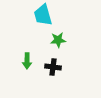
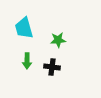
cyan trapezoid: moved 19 px left, 13 px down
black cross: moved 1 px left
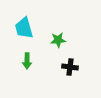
black cross: moved 18 px right
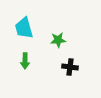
green arrow: moved 2 px left
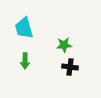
green star: moved 6 px right, 5 px down
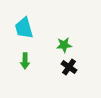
black cross: moved 1 px left; rotated 28 degrees clockwise
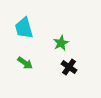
green star: moved 3 px left, 2 px up; rotated 21 degrees counterclockwise
green arrow: moved 2 px down; rotated 56 degrees counterclockwise
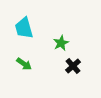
green arrow: moved 1 px left, 1 px down
black cross: moved 4 px right, 1 px up; rotated 14 degrees clockwise
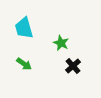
green star: rotated 21 degrees counterclockwise
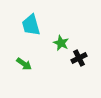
cyan trapezoid: moved 7 px right, 3 px up
black cross: moved 6 px right, 8 px up; rotated 14 degrees clockwise
